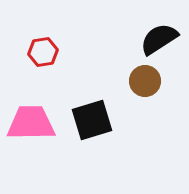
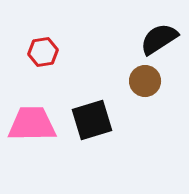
pink trapezoid: moved 1 px right, 1 px down
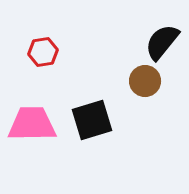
black semicircle: moved 3 px right, 3 px down; rotated 18 degrees counterclockwise
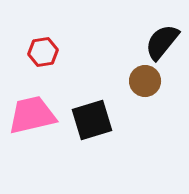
pink trapezoid: moved 9 px up; rotated 12 degrees counterclockwise
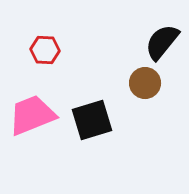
red hexagon: moved 2 px right, 2 px up; rotated 12 degrees clockwise
brown circle: moved 2 px down
pink trapezoid: rotated 9 degrees counterclockwise
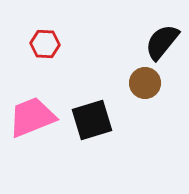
red hexagon: moved 6 px up
pink trapezoid: moved 2 px down
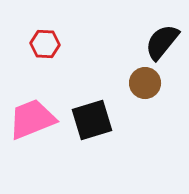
pink trapezoid: moved 2 px down
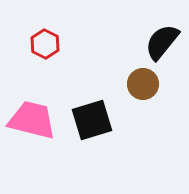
red hexagon: rotated 24 degrees clockwise
brown circle: moved 2 px left, 1 px down
pink trapezoid: moved 1 px down; rotated 36 degrees clockwise
